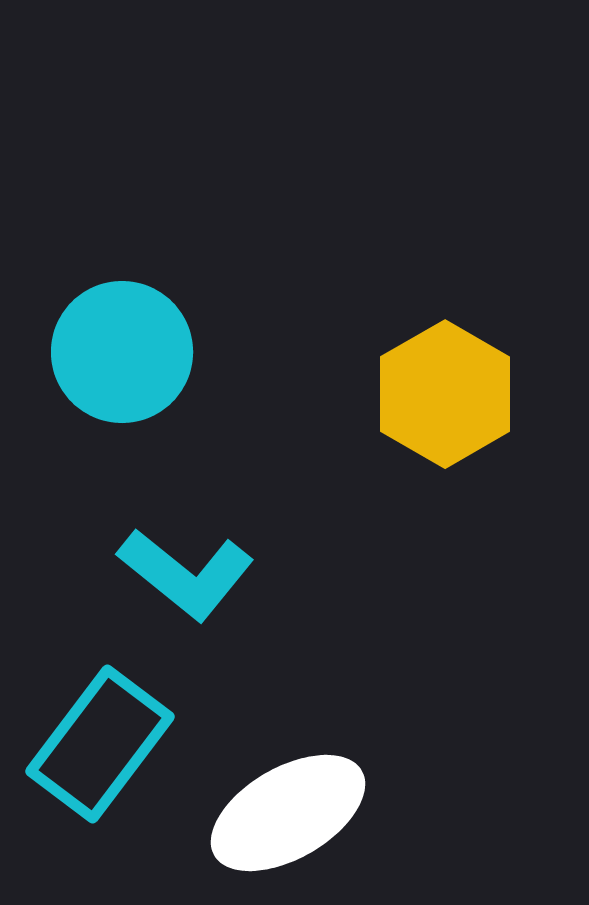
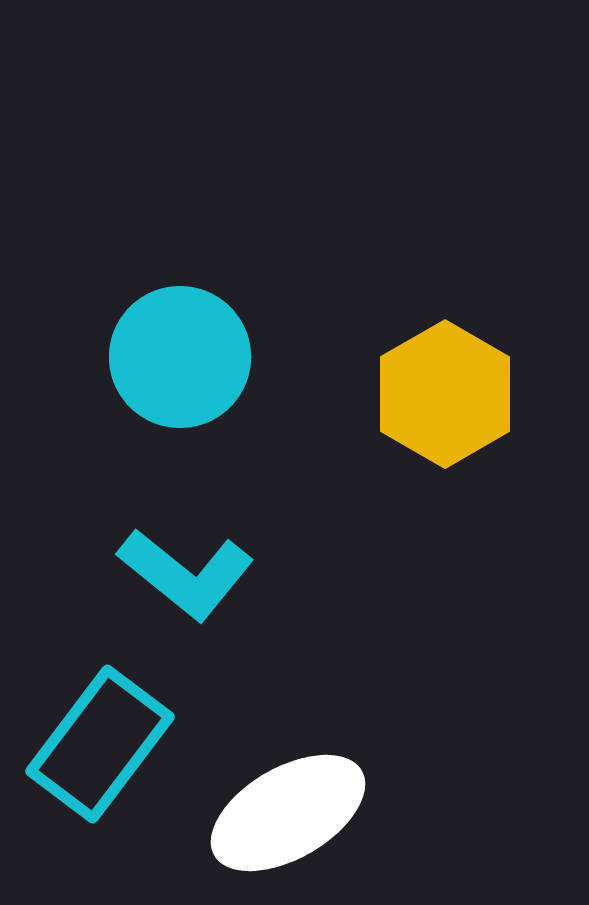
cyan circle: moved 58 px right, 5 px down
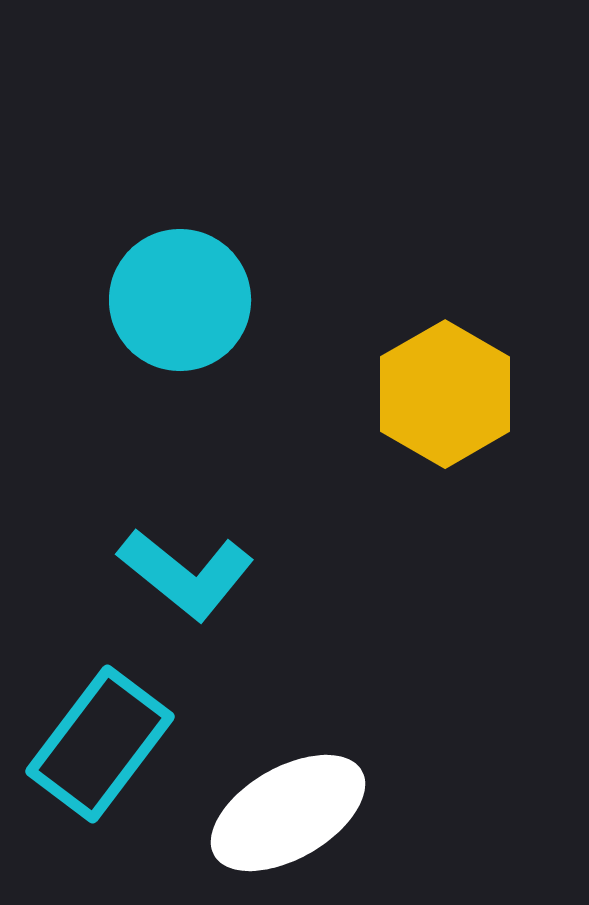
cyan circle: moved 57 px up
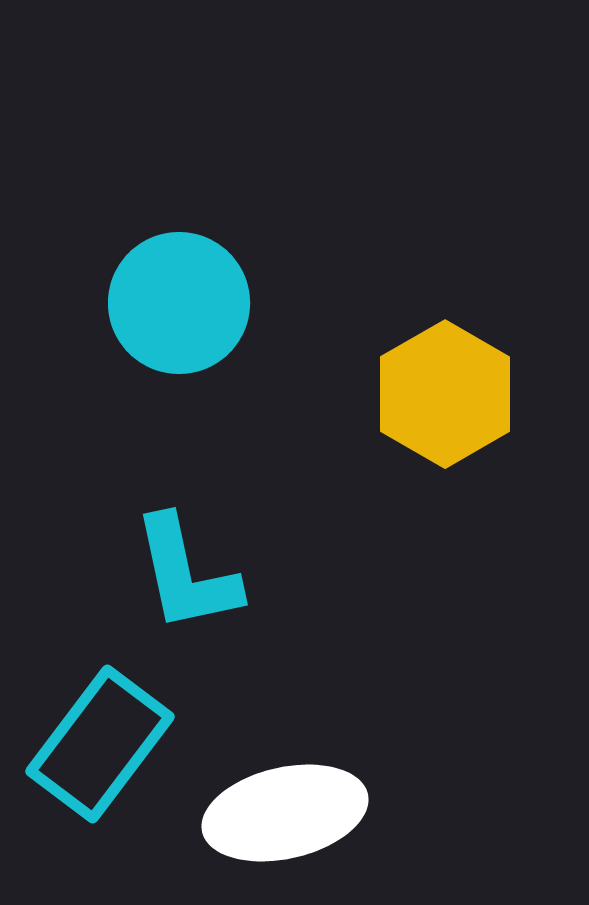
cyan circle: moved 1 px left, 3 px down
cyan L-shape: rotated 39 degrees clockwise
white ellipse: moved 3 px left; rotated 17 degrees clockwise
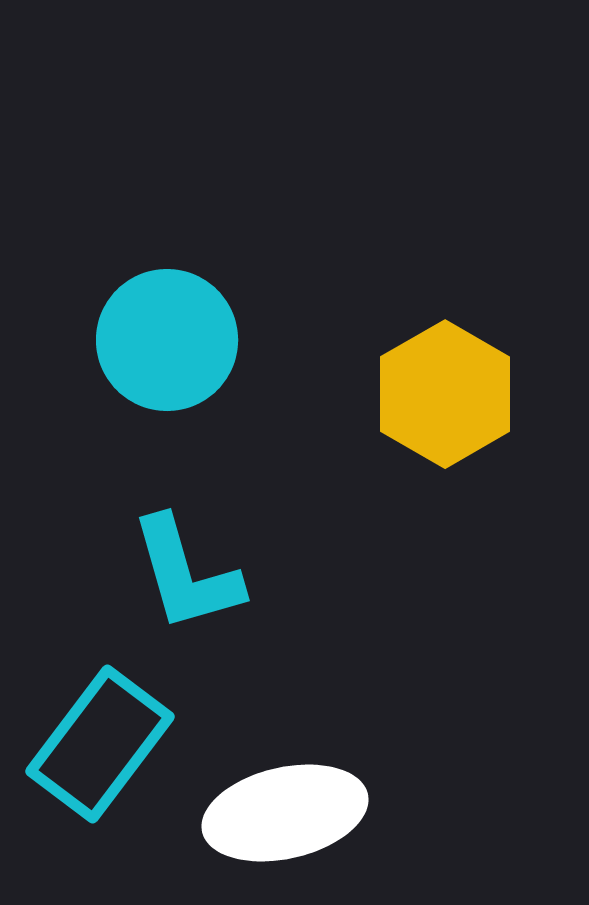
cyan circle: moved 12 px left, 37 px down
cyan L-shape: rotated 4 degrees counterclockwise
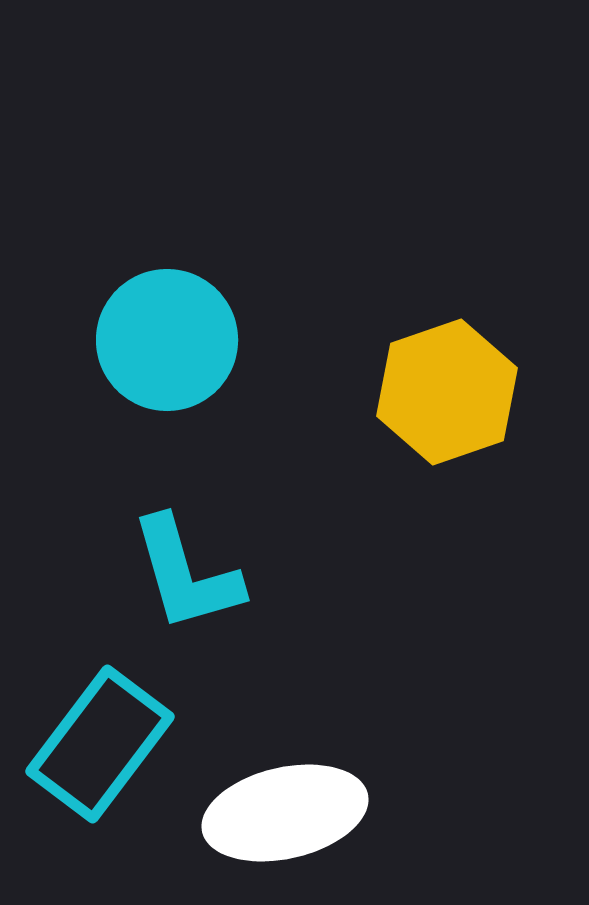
yellow hexagon: moved 2 px right, 2 px up; rotated 11 degrees clockwise
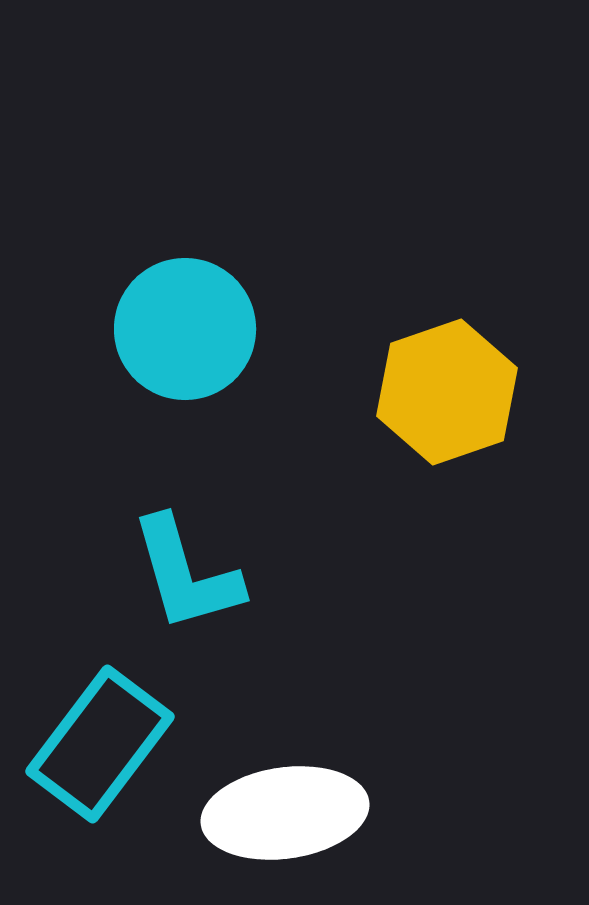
cyan circle: moved 18 px right, 11 px up
white ellipse: rotated 5 degrees clockwise
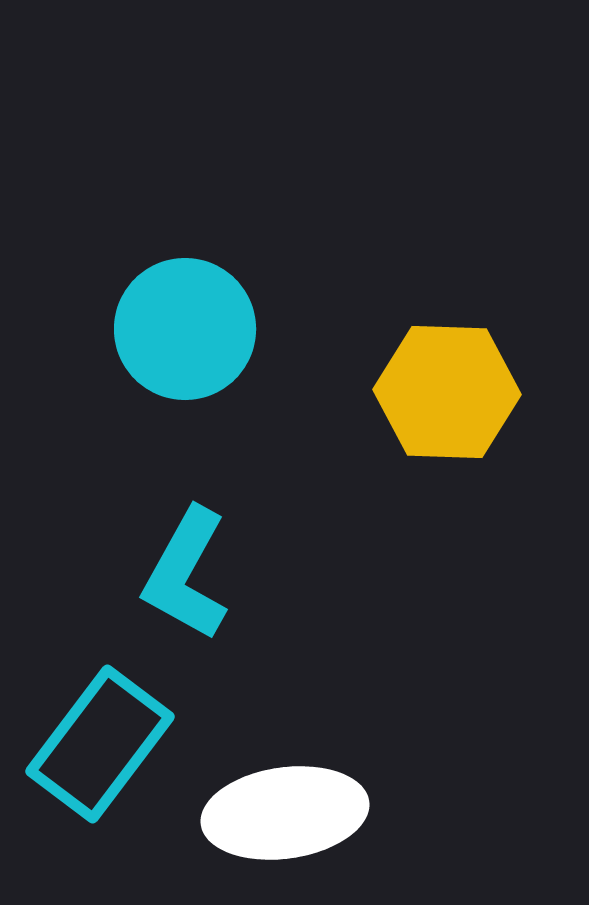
yellow hexagon: rotated 21 degrees clockwise
cyan L-shape: rotated 45 degrees clockwise
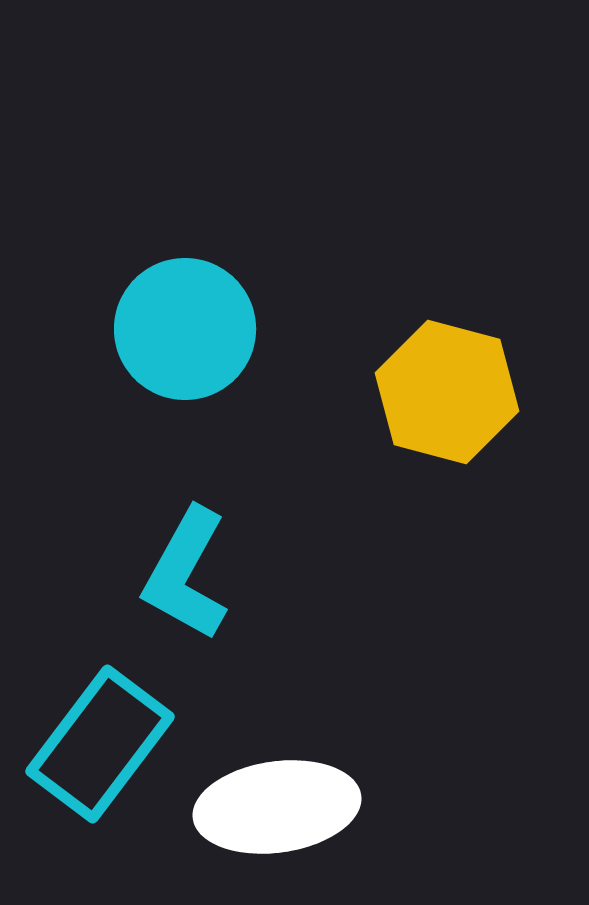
yellow hexagon: rotated 13 degrees clockwise
white ellipse: moved 8 px left, 6 px up
